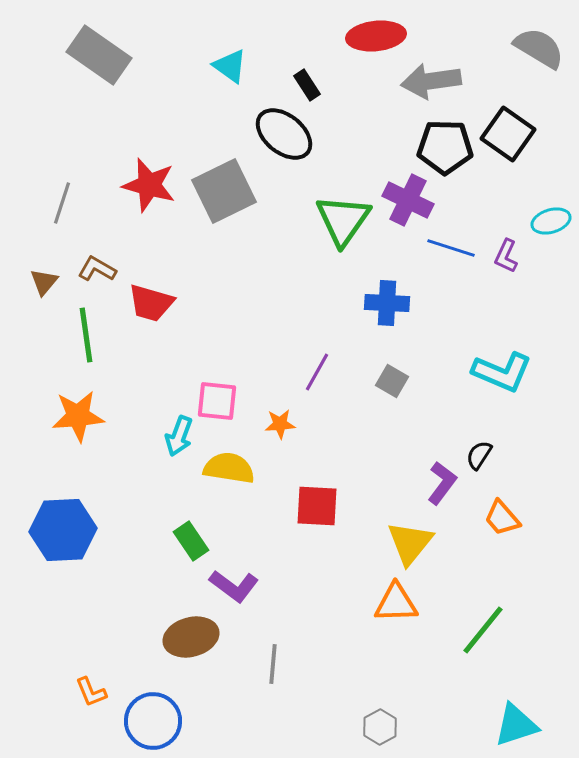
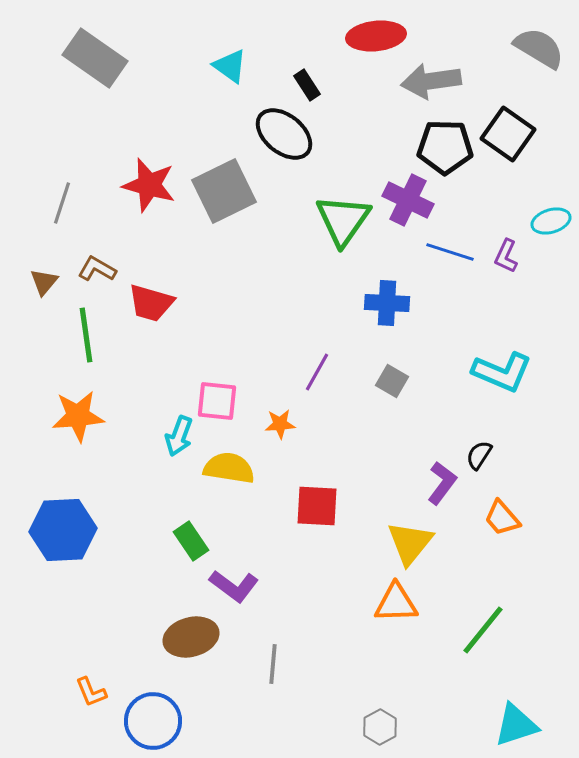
gray rectangle at (99, 55): moved 4 px left, 3 px down
blue line at (451, 248): moved 1 px left, 4 px down
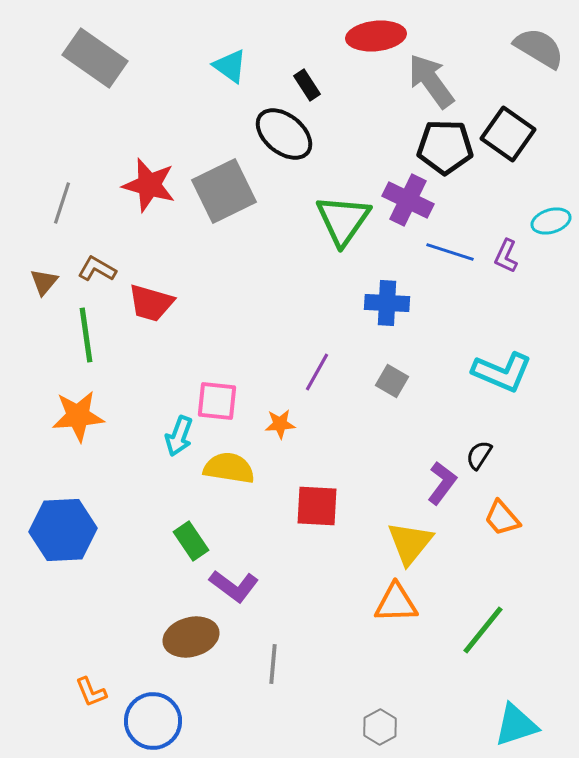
gray arrow at (431, 81): rotated 62 degrees clockwise
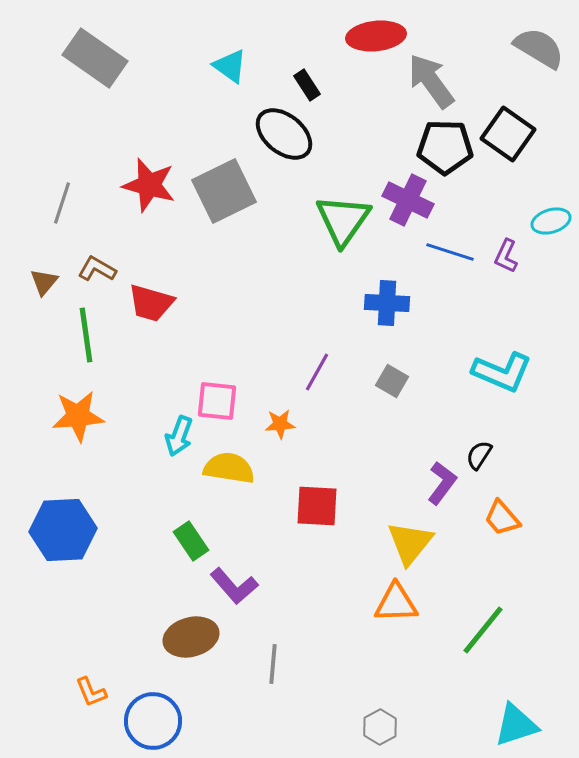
purple L-shape at (234, 586): rotated 12 degrees clockwise
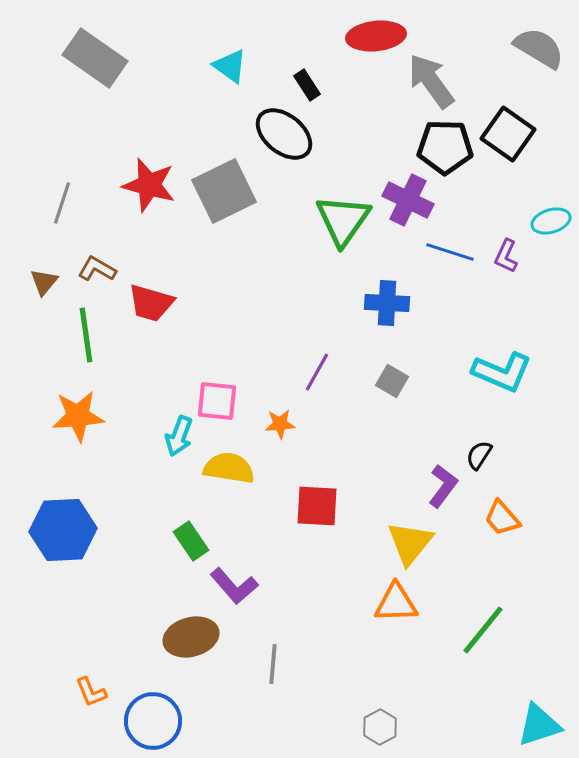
purple L-shape at (442, 483): moved 1 px right, 3 px down
cyan triangle at (516, 725): moved 23 px right
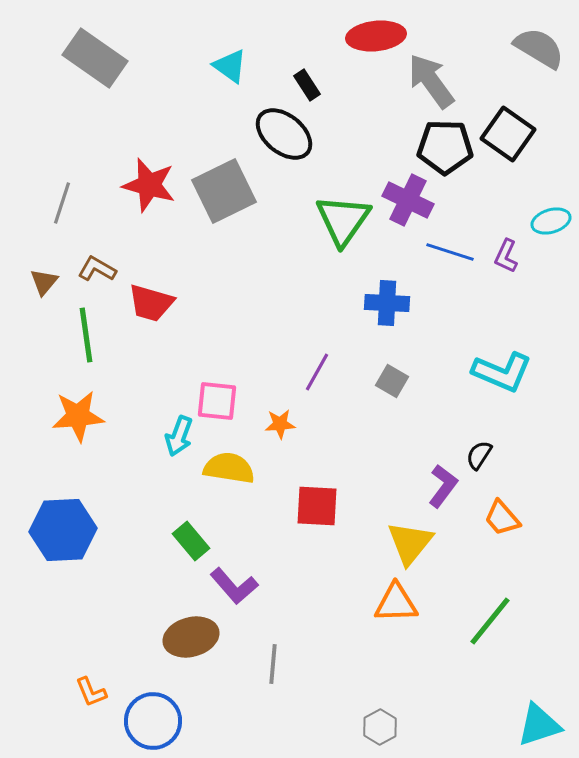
green rectangle at (191, 541): rotated 6 degrees counterclockwise
green line at (483, 630): moved 7 px right, 9 px up
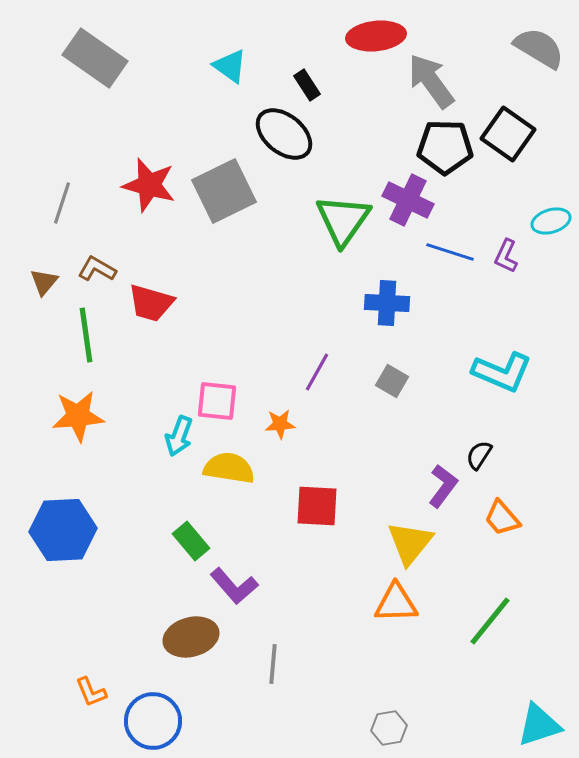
gray hexagon at (380, 727): moved 9 px right, 1 px down; rotated 20 degrees clockwise
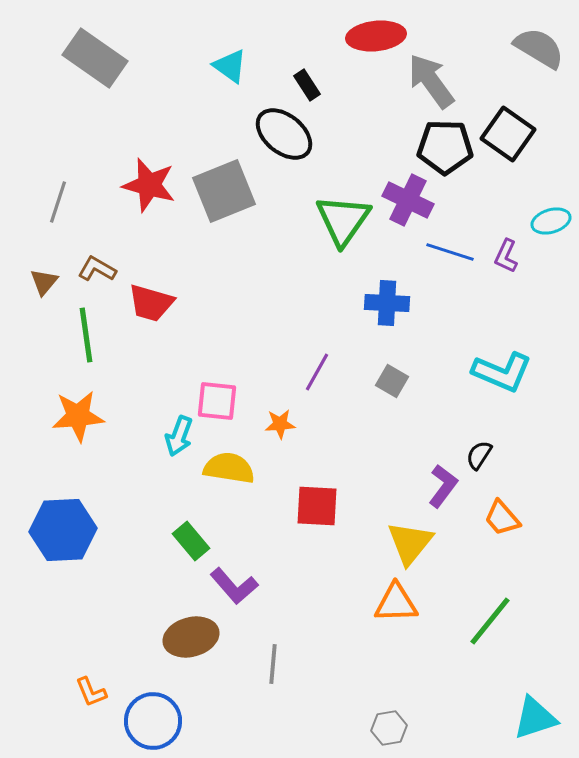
gray square at (224, 191): rotated 4 degrees clockwise
gray line at (62, 203): moved 4 px left, 1 px up
cyan triangle at (539, 725): moved 4 px left, 7 px up
